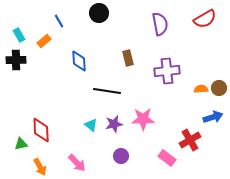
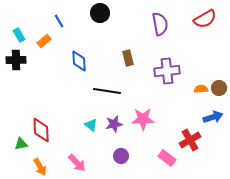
black circle: moved 1 px right
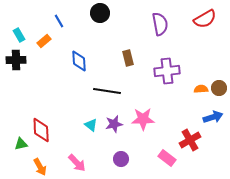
purple circle: moved 3 px down
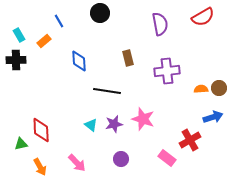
red semicircle: moved 2 px left, 2 px up
pink star: rotated 20 degrees clockwise
